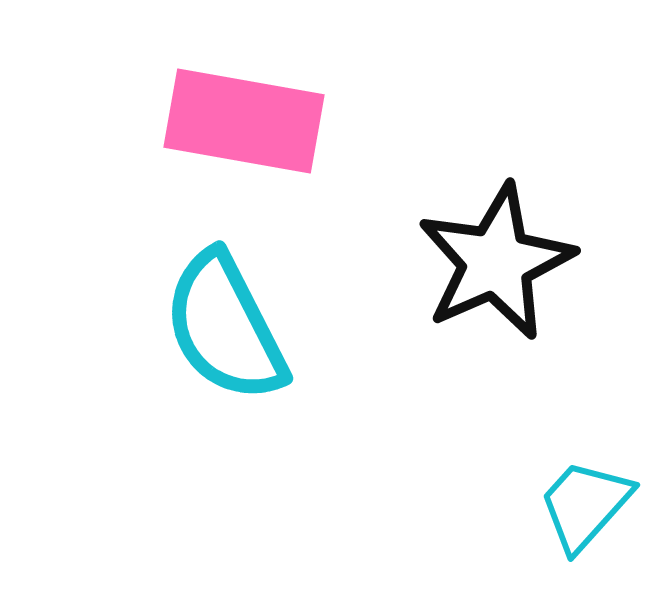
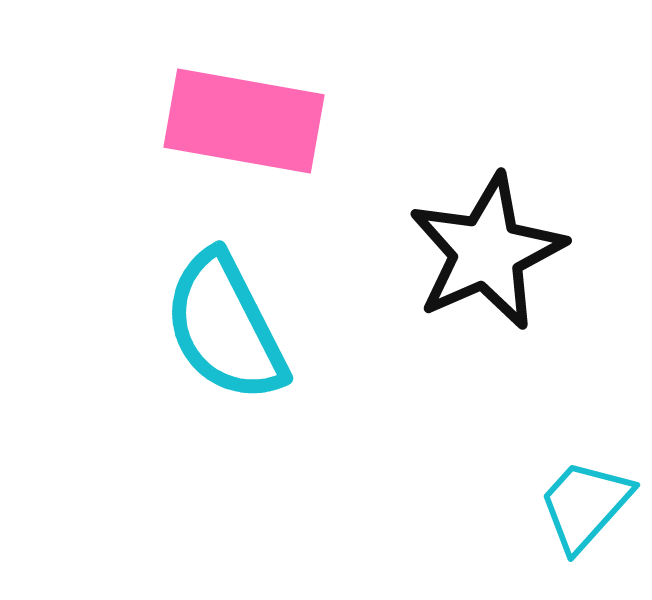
black star: moved 9 px left, 10 px up
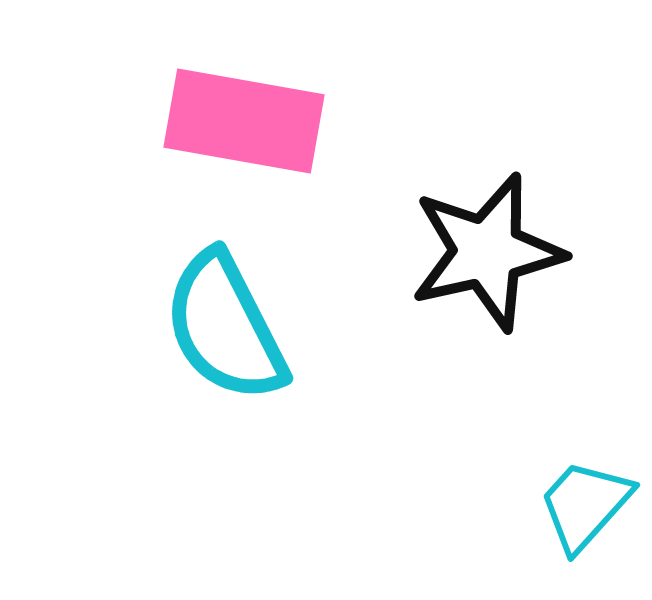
black star: rotated 11 degrees clockwise
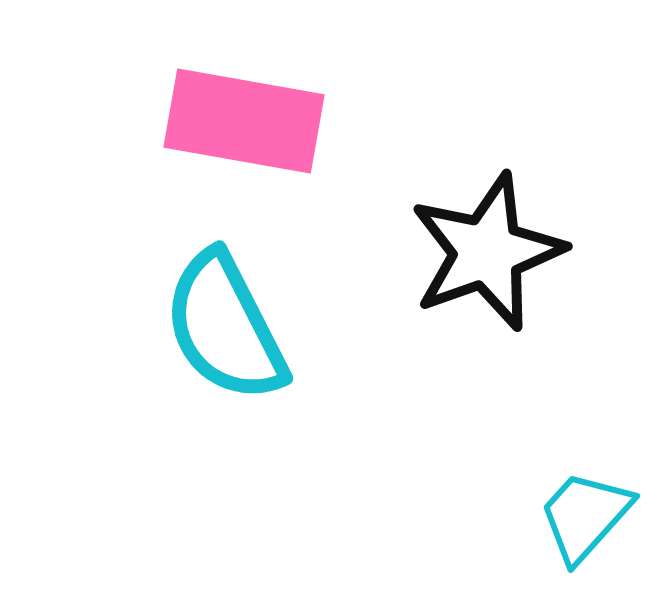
black star: rotated 7 degrees counterclockwise
cyan trapezoid: moved 11 px down
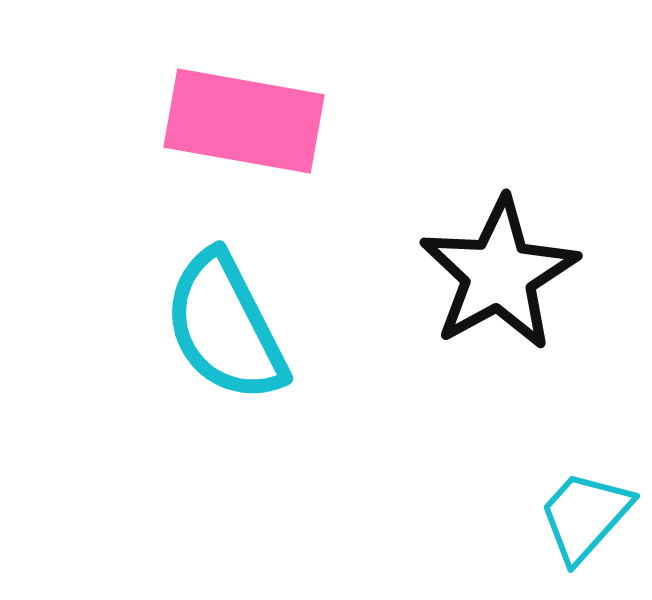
black star: moved 12 px right, 22 px down; rotated 9 degrees counterclockwise
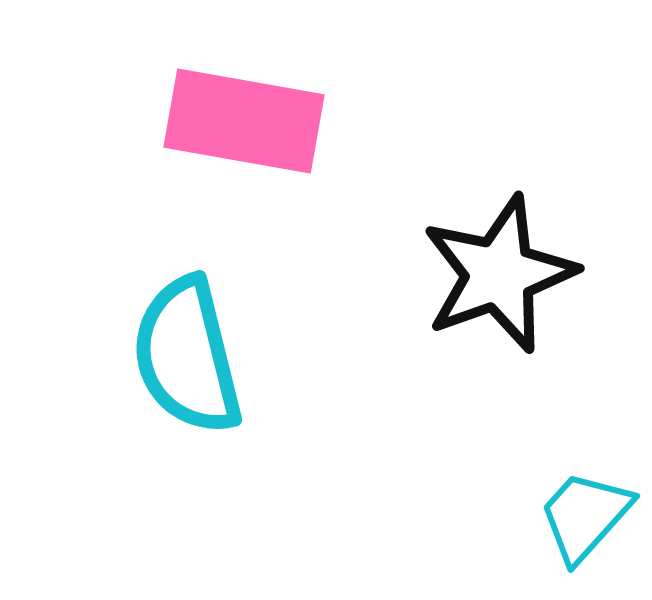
black star: rotated 9 degrees clockwise
cyan semicircle: moved 38 px left, 29 px down; rotated 13 degrees clockwise
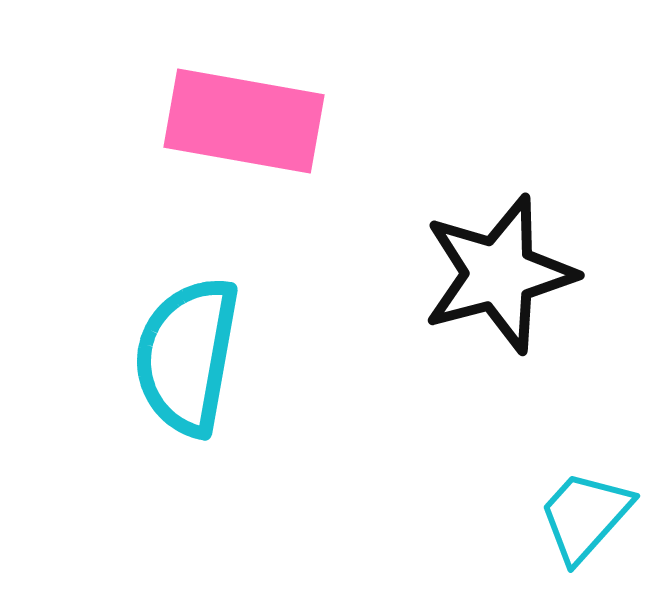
black star: rotated 5 degrees clockwise
cyan semicircle: rotated 24 degrees clockwise
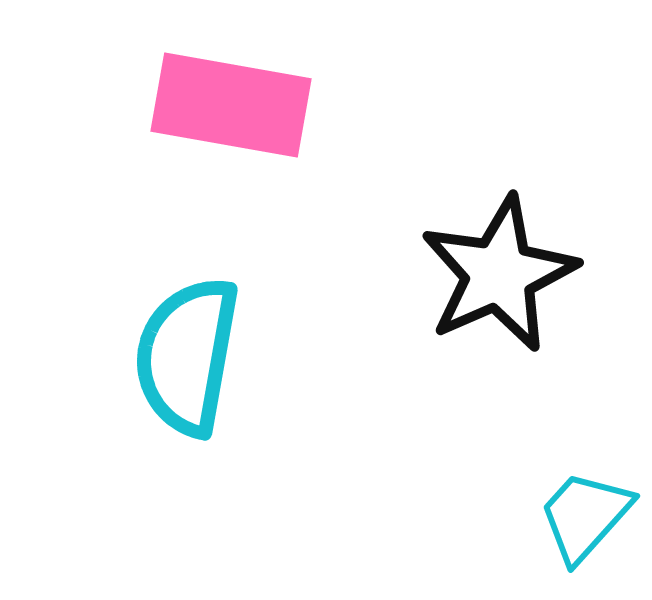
pink rectangle: moved 13 px left, 16 px up
black star: rotated 9 degrees counterclockwise
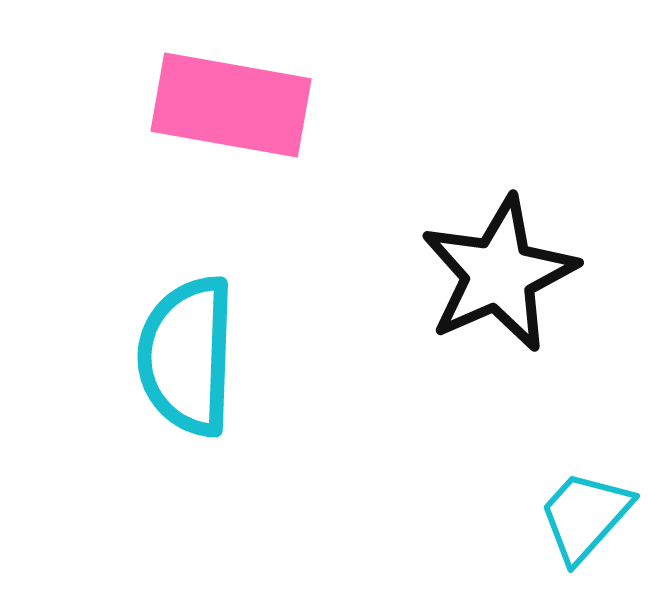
cyan semicircle: rotated 8 degrees counterclockwise
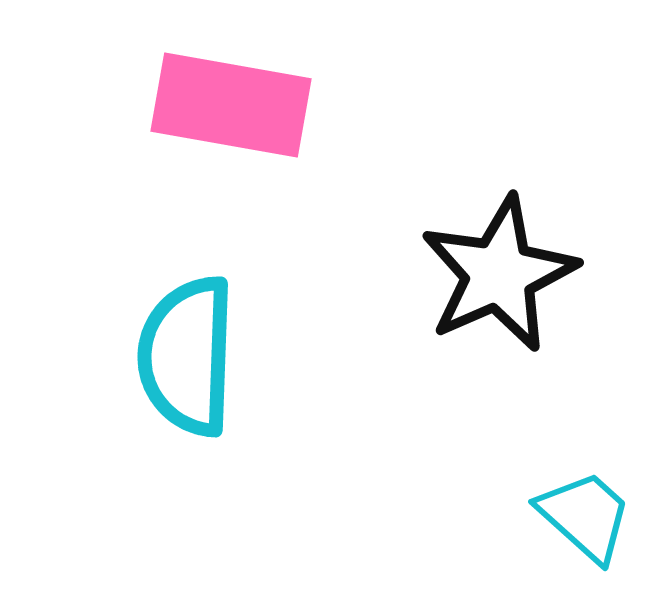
cyan trapezoid: rotated 90 degrees clockwise
